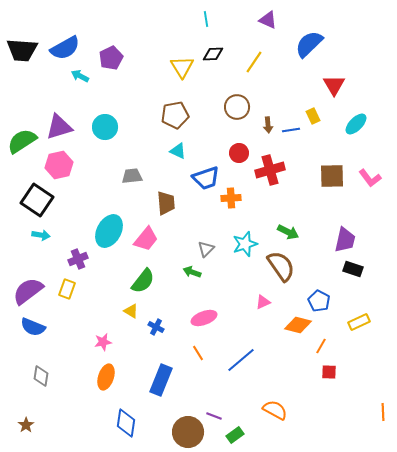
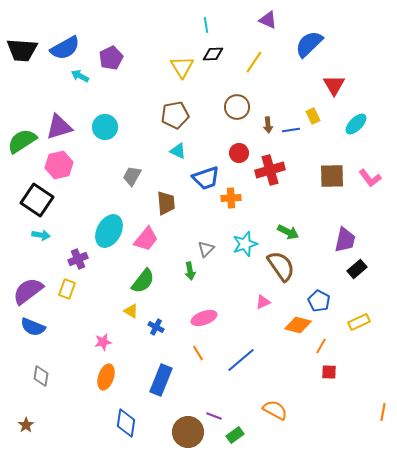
cyan line at (206, 19): moved 6 px down
gray trapezoid at (132, 176): rotated 55 degrees counterclockwise
black rectangle at (353, 269): moved 4 px right; rotated 60 degrees counterclockwise
green arrow at (192, 272): moved 2 px left, 1 px up; rotated 120 degrees counterclockwise
orange line at (383, 412): rotated 12 degrees clockwise
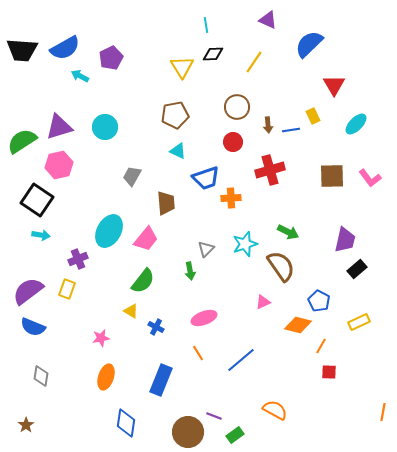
red circle at (239, 153): moved 6 px left, 11 px up
pink star at (103, 342): moved 2 px left, 4 px up
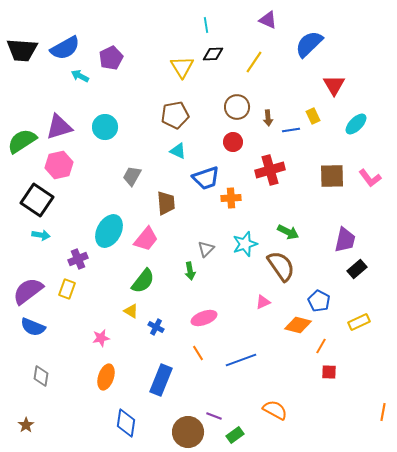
brown arrow at (268, 125): moved 7 px up
blue line at (241, 360): rotated 20 degrees clockwise
